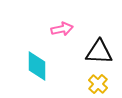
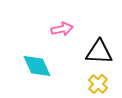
cyan diamond: rotated 24 degrees counterclockwise
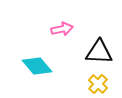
cyan diamond: rotated 16 degrees counterclockwise
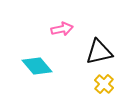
black triangle: rotated 16 degrees counterclockwise
yellow cross: moved 6 px right
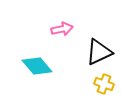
black triangle: rotated 12 degrees counterclockwise
yellow cross: rotated 24 degrees counterclockwise
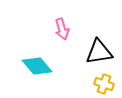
pink arrow: rotated 85 degrees clockwise
black triangle: rotated 16 degrees clockwise
